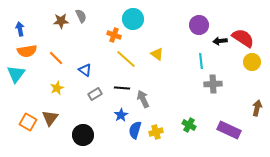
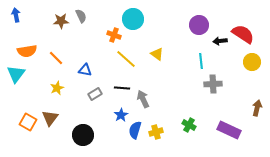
blue arrow: moved 4 px left, 14 px up
red semicircle: moved 4 px up
blue triangle: rotated 24 degrees counterclockwise
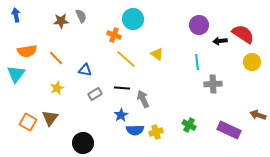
cyan line: moved 4 px left, 1 px down
brown arrow: moved 1 px right, 7 px down; rotated 84 degrees counterclockwise
blue semicircle: rotated 108 degrees counterclockwise
black circle: moved 8 px down
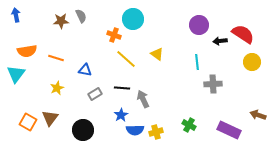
orange line: rotated 28 degrees counterclockwise
black circle: moved 13 px up
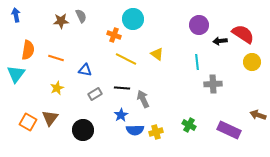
orange semicircle: moved 1 px right, 1 px up; rotated 72 degrees counterclockwise
yellow line: rotated 15 degrees counterclockwise
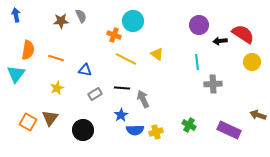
cyan circle: moved 2 px down
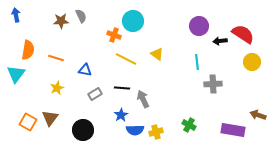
purple circle: moved 1 px down
purple rectangle: moved 4 px right; rotated 15 degrees counterclockwise
